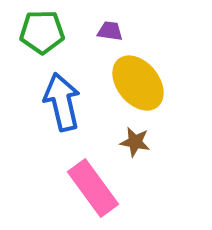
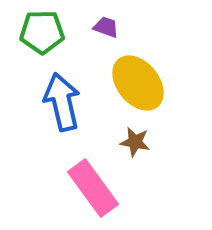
purple trapezoid: moved 4 px left, 4 px up; rotated 12 degrees clockwise
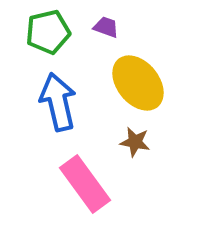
green pentagon: moved 6 px right; rotated 12 degrees counterclockwise
blue arrow: moved 4 px left
pink rectangle: moved 8 px left, 4 px up
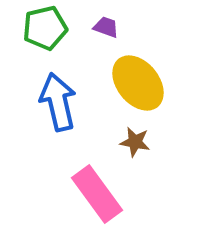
green pentagon: moved 3 px left, 4 px up
pink rectangle: moved 12 px right, 10 px down
